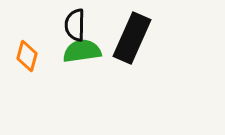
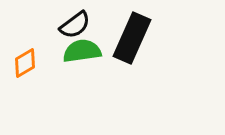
black semicircle: rotated 128 degrees counterclockwise
orange diamond: moved 2 px left, 7 px down; rotated 44 degrees clockwise
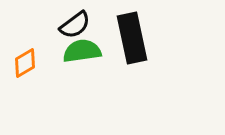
black rectangle: rotated 36 degrees counterclockwise
